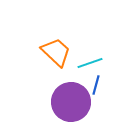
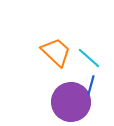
cyan line: moved 1 px left, 5 px up; rotated 60 degrees clockwise
blue line: moved 5 px left
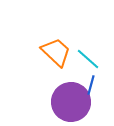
cyan line: moved 1 px left, 1 px down
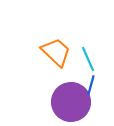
cyan line: rotated 25 degrees clockwise
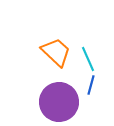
purple circle: moved 12 px left
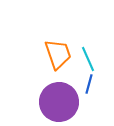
orange trapezoid: moved 2 px right, 2 px down; rotated 28 degrees clockwise
blue line: moved 2 px left, 1 px up
